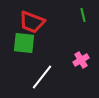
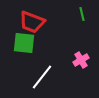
green line: moved 1 px left, 1 px up
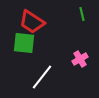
red trapezoid: rotated 12 degrees clockwise
pink cross: moved 1 px left, 1 px up
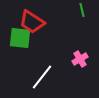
green line: moved 4 px up
green square: moved 4 px left, 5 px up
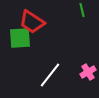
green square: rotated 10 degrees counterclockwise
pink cross: moved 8 px right, 13 px down
white line: moved 8 px right, 2 px up
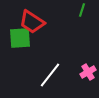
green line: rotated 32 degrees clockwise
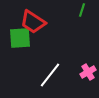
red trapezoid: moved 1 px right
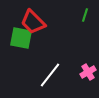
green line: moved 3 px right, 5 px down
red trapezoid: rotated 12 degrees clockwise
green square: moved 1 px right; rotated 15 degrees clockwise
